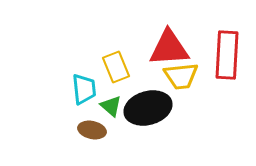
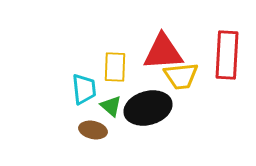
red triangle: moved 6 px left, 4 px down
yellow rectangle: moved 1 px left; rotated 24 degrees clockwise
brown ellipse: moved 1 px right
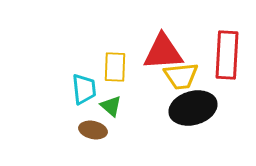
black ellipse: moved 45 px right
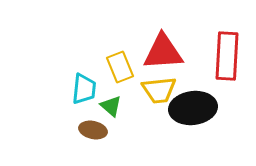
red rectangle: moved 1 px down
yellow rectangle: moved 5 px right; rotated 24 degrees counterclockwise
yellow trapezoid: moved 22 px left, 14 px down
cyan trapezoid: rotated 12 degrees clockwise
black ellipse: rotated 9 degrees clockwise
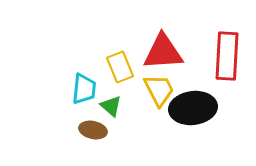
yellow trapezoid: rotated 111 degrees counterclockwise
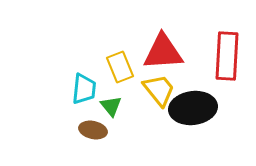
yellow trapezoid: rotated 12 degrees counterclockwise
green triangle: rotated 10 degrees clockwise
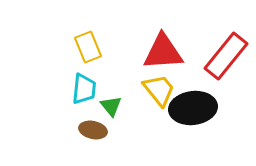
red rectangle: moved 1 px left; rotated 36 degrees clockwise
yellow rectangle: moved 32 px left, 20 px up
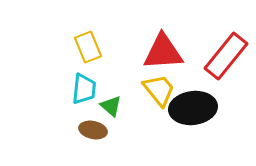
green triangle: rotated 10 degrees counterclockwise
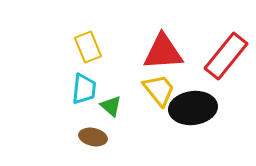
brown ellipse: moved 7 px down
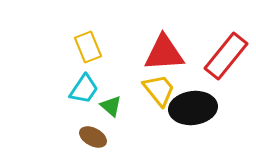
red triangle: moved 1 px right, 1 px down
cyan trapezoid: rotated 28 degrees clockwise
brown ellipse: rotated 16 degrees clockwise
